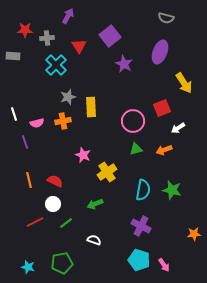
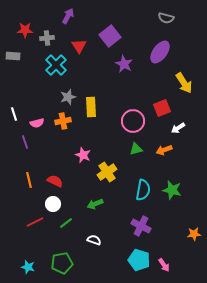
purple ellipse: rotated 15 degrees clockwise
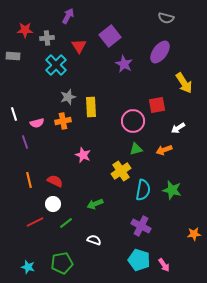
red square: moved 5 px left, 3 px up; rotated 12 degrees clockwise
yellow cross: moved 14 px right, 1 px up
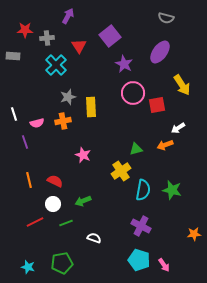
yellow arrow: moved 2 px left, 2 px down
pink circle: moved 28 px up
orange arrow: moved 1 px right, 5 px up
green arrow: moved 12 px left, 3 px up
green line: rotated 16 degrees clockwise
white semicircle: moved 2 px up
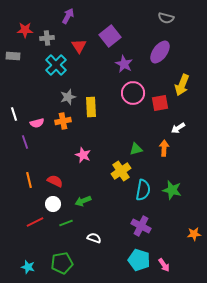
yellow arrow: rotated 55 degrees clockwise
red square: moved 3 px right, 2 px up
orange arrow: moved 1 px left, 3 px down; rotated 112 degrees clockwise
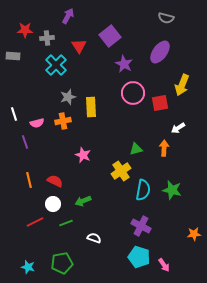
cyan pentagon: moved 3 px up
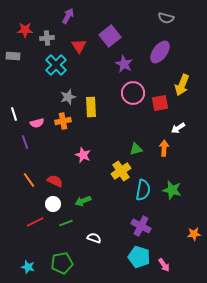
orange line: rotated 21 degrees counterclockwise
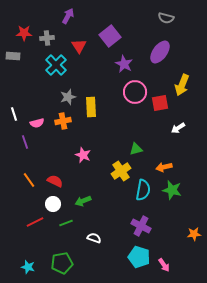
red star: moved 1 px left, 3 px down
pink circle: moved 2 px right, 1 px up
orange arrow: moved 19 px down; rotated 105 degrees counterclockwise
